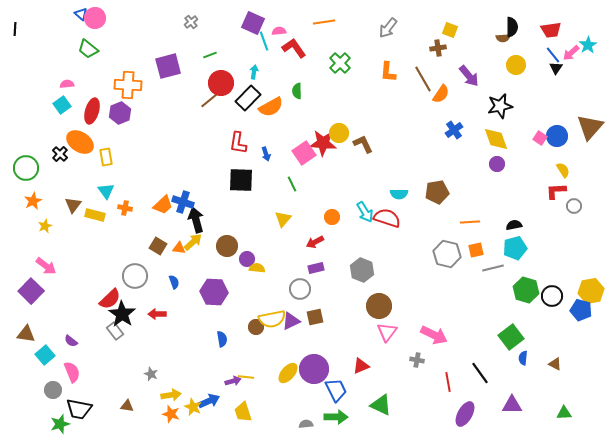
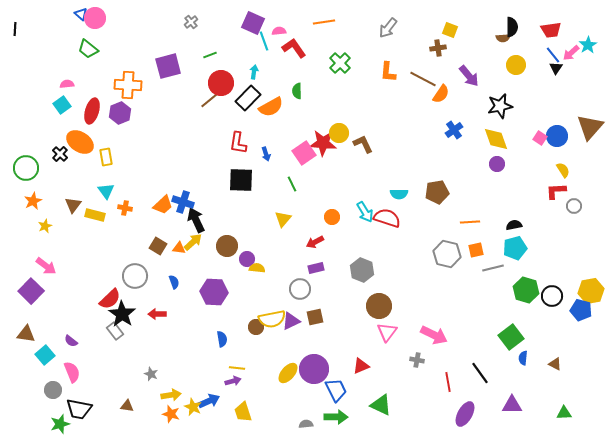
brown line at (423, 79): rotated 32 degrees counterclockwise
black arrow at (196, 220): rotated 10 degrees counterclockwise
yellow line at (246, 377): moved 9 px left, 9 px up
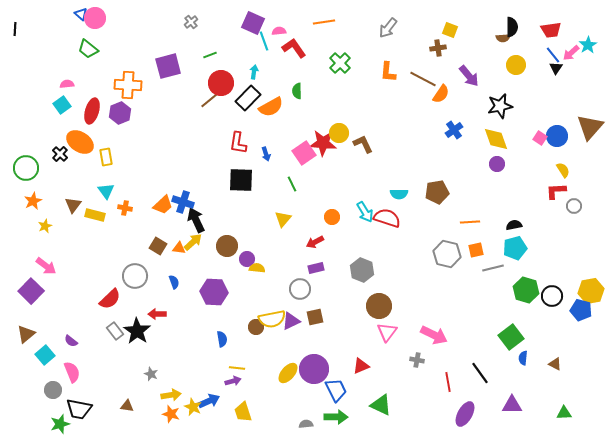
black star at (122, 314): moved 15 px right, 17 px down
brown triangle at (26, 334): rotated 48 degrees counterclockwise
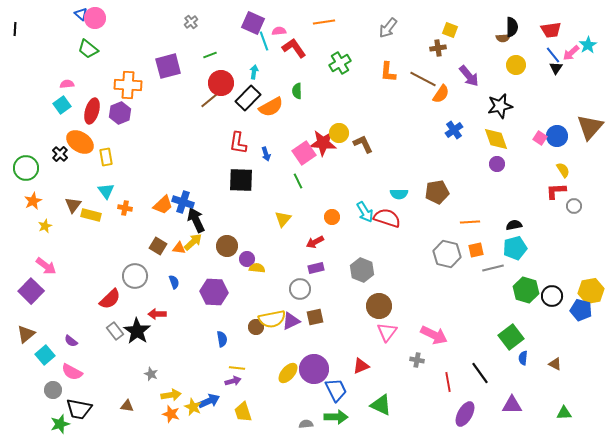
green cross at (340, 63): rotated 15 degrees clockwise
green line at (292, 184): moved 6 px right, 3 px up
yellow rectangle at (95, 215): moved 4 px left
pink semicircle at (72, 372): rotated 140 degrees clockwise
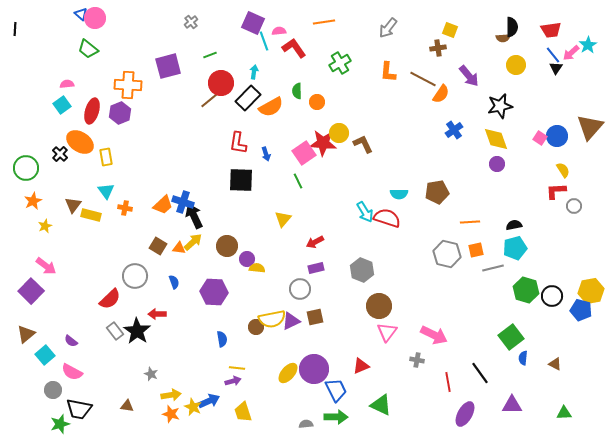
orange circle at (332, 217): moved 15 px left, 115 px up
black arrow at (196, 220): moved 2 px left, 4 px up
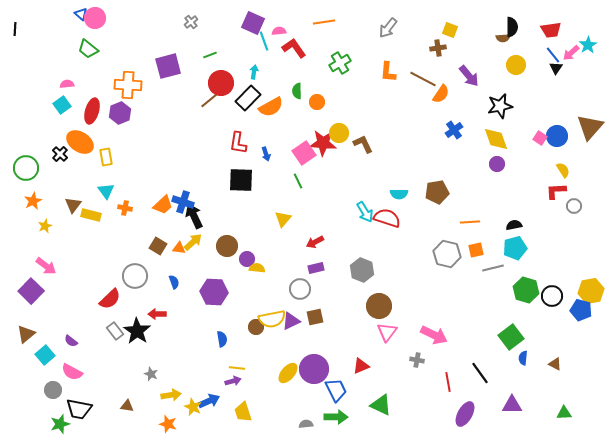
orange star at (171, 414): moved 3 px left, 10 px down
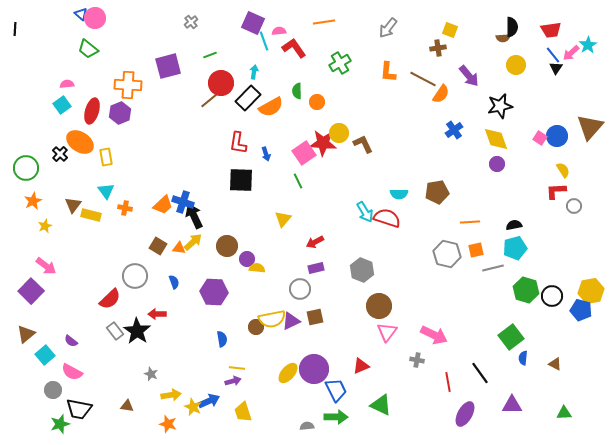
gray semicircle at (306, 424): moved 1 px right, 2 px down
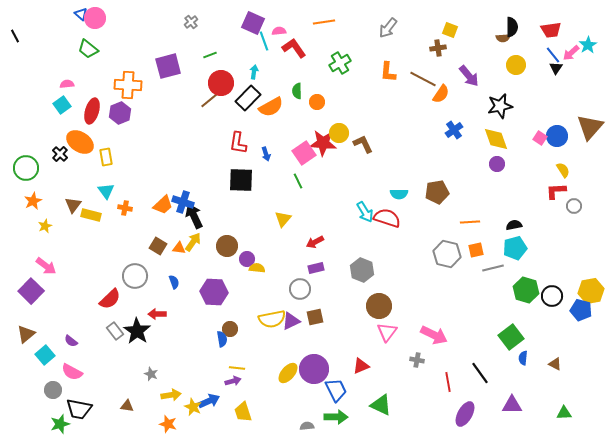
black line at (15, 29): moved 7 px down; rotated 32 degrees counterclockwise
yellow arrow at (193, 242): rotated 12 degrees counterclockwise
brown circle at (256, 327): moved 26 px left, 2 px down
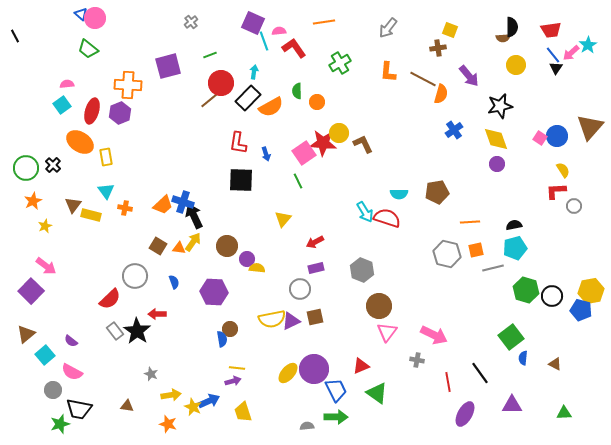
orange semicircle at (441, 94): rotated 18 degrees counterclockwise
black cross at (60, 154): moved 7 px left, 11 px down
green triangle at (381, 405): moved 4 px left, 12 px up; rotated 10 degrees clockwise
